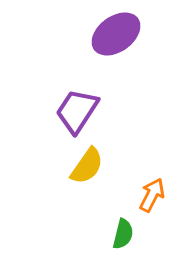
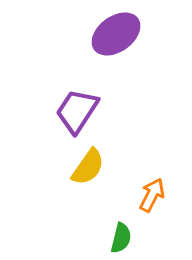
yellow semicircle: moved 1 px right, 1 px down
green semicircle: moved 2 px left, 4 px down
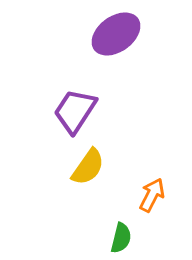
purple trapezoid: moved 2 px left
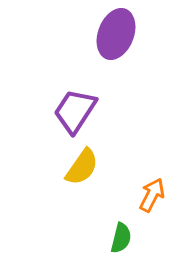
purple ellipse: rotated 33 degrees counterclockwise
yellow semicircle: moved 6 px left
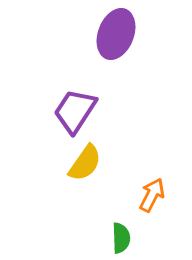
yellow semicircle: moved 3 px right, 4 px up
green semicircle: rotated 16 degrees counterclockwise
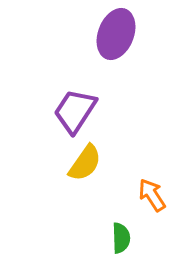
orange arrow: rotated 60 degrees counterclockwise
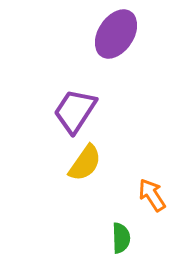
purple ellipse: rotated 12 degrees clockwise
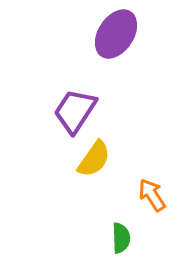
yellow semicircle: moved 9 px right, 4 px up
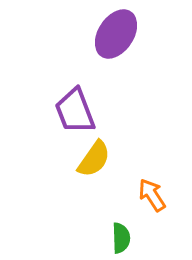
purple trapezoid: rotated 54 degrees counterclockwise
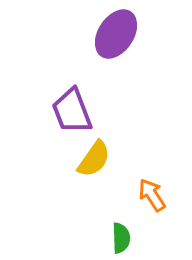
purple trapezoid: moved 3 px left
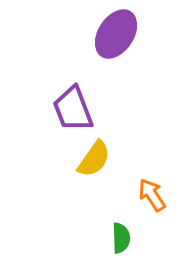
purple trapezoid: moved 1 px right, 2 px up
